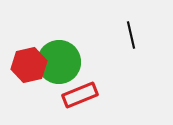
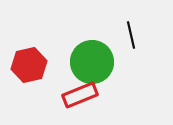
green circle: moved 33 px right
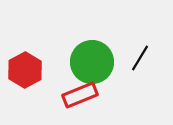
black line: moved 9 px right, 23 px down; rotated 44 degrees clockwise
red hexagon: moved 4 px left, 5 px down; rotated 16 degrees counterclockwise
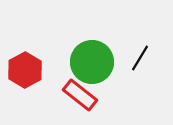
red rectangle: rotated 60 degrees clockwise
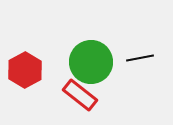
black line: rotated 48 degrees clockwise
green circle: moved 1 px left
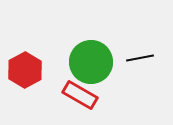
red rectangle: rotated 8 degrees counterclockwise
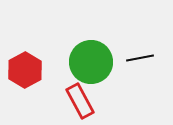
red rectangle: moved 6 px down; rotated 32 degrees clockwise
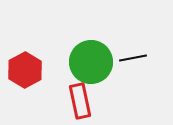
black line: moved 7 px left
red rectangle: rotated 16 degrees clockwise
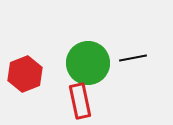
green circle: moved 3 px left, 1 px down
red hexagon: moved 4 px down; rotated 8 degrees clockwise
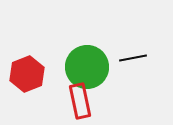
green circle: moved 1 px left, 4 px down
red hexagon: moved 2 px right
